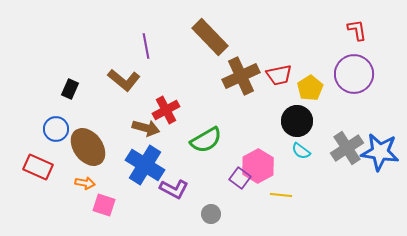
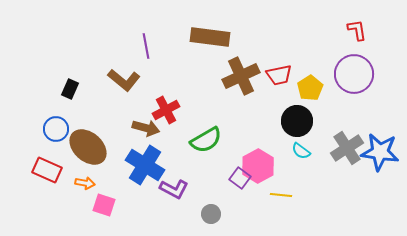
brown rectangle: rotated 39 degrees counterclockwise
brown ellipse: rotated 12 degrees counterclockwise
red rectangle: moved 9 px right, 3 px down
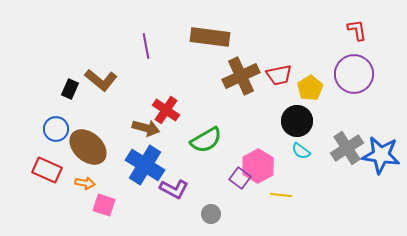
brown L-shape: moved 23 px left
red cross: rotated 28 degrees counterclockwise
blue star: moved 1 px right, 3 px down
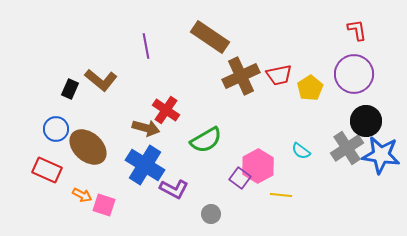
brown rectangle: rotated 27 degrees clockwise
black circle: moved 69 px right
orange arrow: moved 3 px left, 12 px down; rotated 18 degrees clockwise
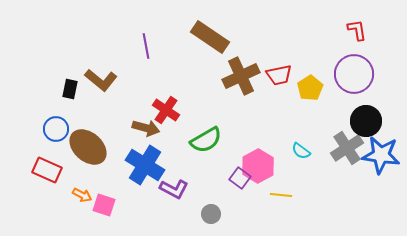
black rectangle: rotated 12 degrees counterclockwise
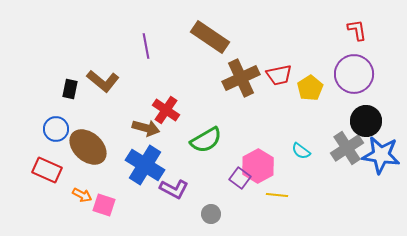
brown cross: moved 2 px down
brown L-shape: moved 2 px right, 1 px down
yellow line: moved 4 px left
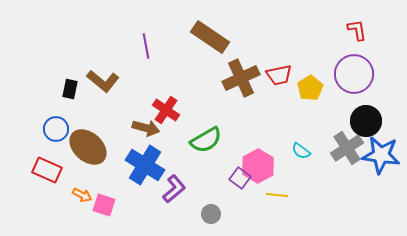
purple L-shape: rotated 68 degrees counterclockwise
